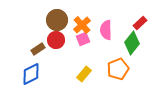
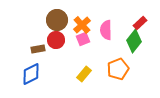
green diamond: moved 2 px right, 2 px up
brown rectangle: rotated 24 degrees clockwise
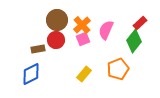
pink semicircle: rotated 24 degrees clockwise
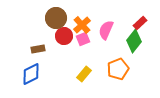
brown circle: moved 1 px left, 2 px up
red circle: moved 8 px right, 4 px up
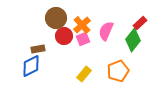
pink semicircle: moved 1 px down
green diamond: moved 1 px left, 1 px up
orange pentagon: moved 2 px down
blue diamond: moved 8 px up
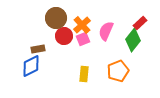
yellow rectangle: rotated 35 degrees counterclockwise
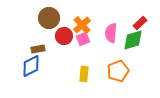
brown circle: moved 7 px left
pink semicircle: moved 5 px right, 2 px down; rotated 18 degrees counterclockwise
green diamond: rotated 35 degrees clockwise
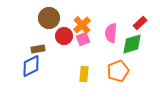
green diamond: moved 1 px left, 4 px down
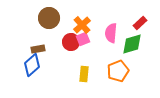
red circle: moved 7 px right, 6 px down
blue diamond: moved 1 px right, 1 px up; rotated 15 degrees counterclockwise
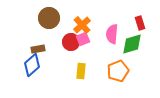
red rectangle: rotated 64 degrees counterclockwise
pink semicircle: moved 1 px right, 1 px down
yellow rectangle: moved 3 px left, 3 px up
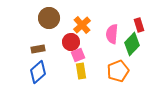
red rectangle: moved 1 px left, 2 px down
pink square: moved 5 px left, 16 px down
green diamond: rotated 30 degrees counterclockwise
blue diamond: moved 6 px right, 7 px down
yellow rectangle: rotated 14 degrees counterclockwise
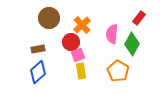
red rectangle: moved 7 px up; rotated 56 degrees clockwise
green diamond: rotated 15 degrees counterclockwise
orange pentagon: rotated 20 degrees counterclockwise
